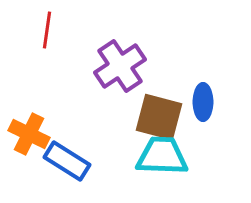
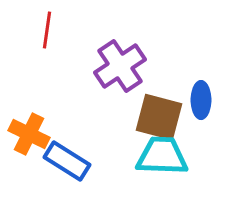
blue ellipse: moved 2 px left, 2 px up
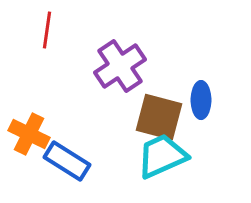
cyan trapezoid: rotated 26 degrees counterclockwise
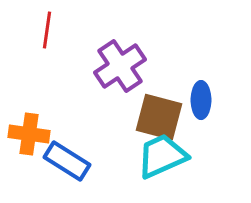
orange cross: rotated 18 degrees counterclockwise
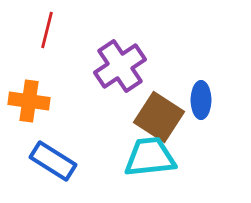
red line: rotated 6 degrees clockwise
brown square: rotated 18 degrees clockwise
orange cross: moved 33 px up
cyan trapezoid: moved 12 px left, 1 px down; rotated 18 degrees clockwise
blue rectangle: moved 14 px left
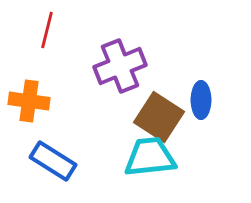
purple cross: rotated 12 degrees clockwise
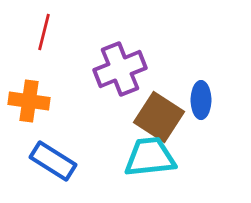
red line: moved 3 px left, 2 px down
purple cross: moved 3 px down
